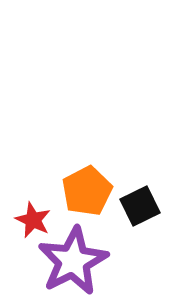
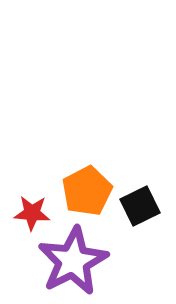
red star: moved 1 px left, 7 px up; rotated 21 degrees counterclockwise
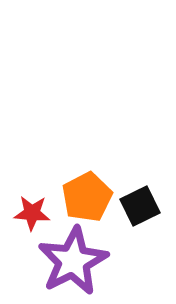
orange pentagon: moved 6 px down
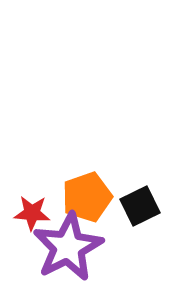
orange pentagon: rotated 9 degrees clockwise
purple star: moved 5 px left, 14 px up
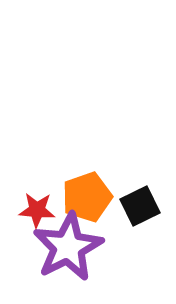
red star: moved 5 px right, 3 px up
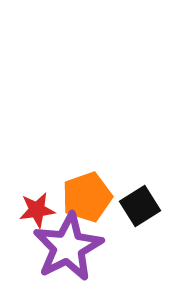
black square: rotated 6 degrees counterclockwise
red star: rotated 12 degrees counterclockwise
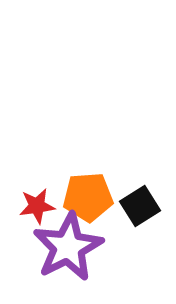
orange pentagon: moved 1 px right; rotated 15 degrees clockwise
red star: moved 4 px up
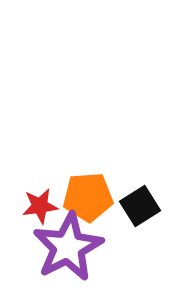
red star: moved 3 px right
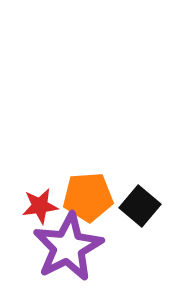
black square: rotated 18 degrees counterclockwise
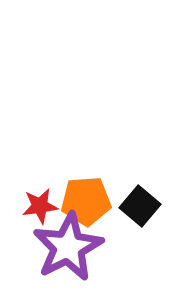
orange pentagon: moved 2 px left, 4 px down
